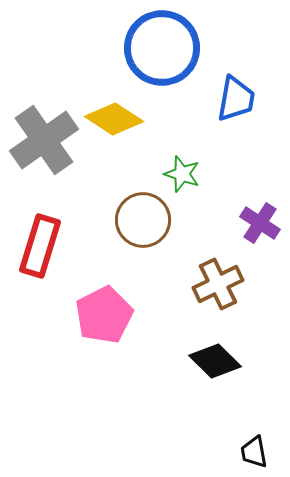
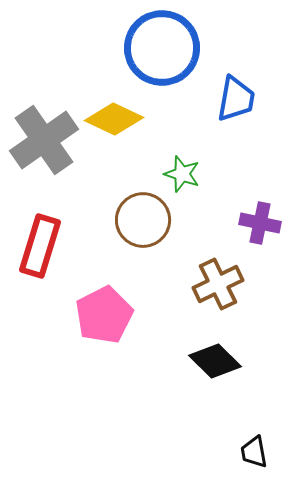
yellow diamond: rotated 8 degrees counterclockwise
purple cross: rotated 21 degrees counterclockwise
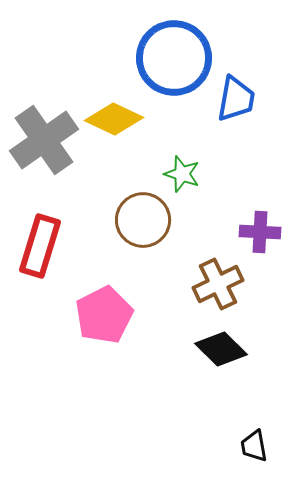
blue circle: moved 12 px right, 10 px down
purple cross: moved 9 px down; rotated 9 degrees counterclockwise
black diamond: moved 6 px right, 12 px up
black trapezoid: moved 6 px up
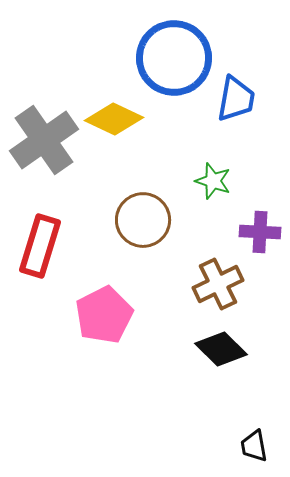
green star: moved 31 px right, 7 px down
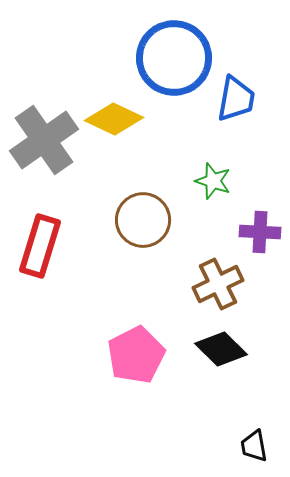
pink pentagon: moved 32 px right, 40 px down
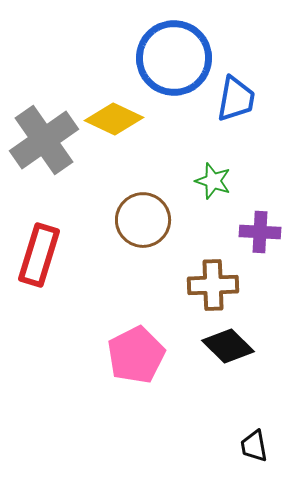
red rectangle: moved 1 px left, 9 px down
brown cross: moved 5 px left, 1 px down; rotated 24 degrees clockwise
black diamond: moved 7 px right, 3 px up
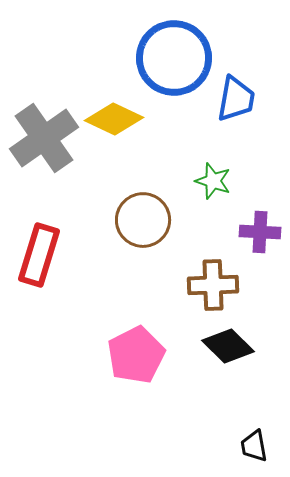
gray cross: moved 2 px up
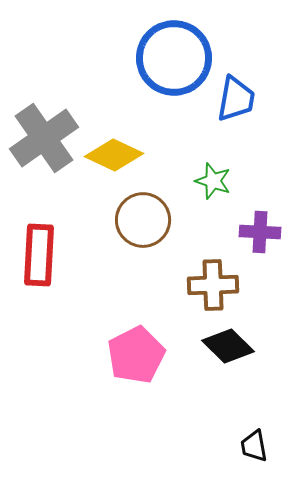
yellow diamond: moved 36 px down
red rectangle: rotated 14 degrees counterclockwise
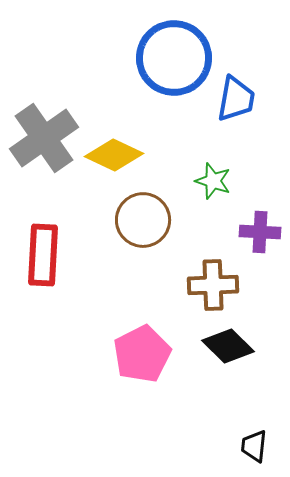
red rectangle: moved 4 px right
pink pentagon: moved 6 px right, 1 px up
black trapezoid: rotated 16 degrees clockwise
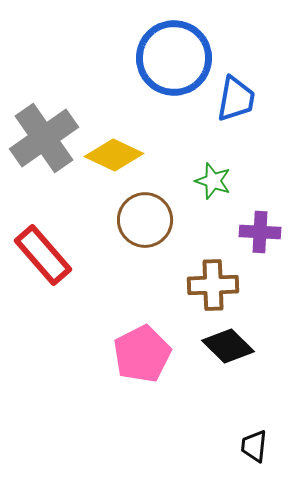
brown circle: moved 2 px right
red rectangle: rotated 44 degrees counterclockwise
